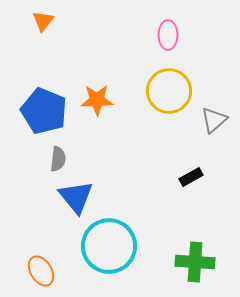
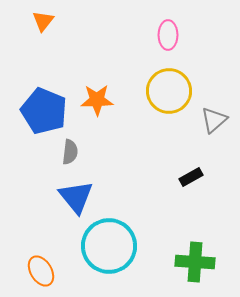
gray semicircle: moved 12 px right, 7 px up
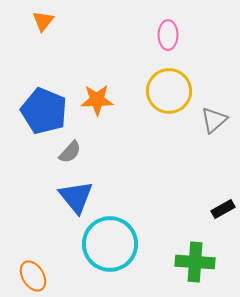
gray semicircle: rotated 35 degrees clockwise
black rectangle: moved 32 px right, 32 px down
cyan circle: moved 1 px right, 2 px up
orange ellipse: moved 8 px left, 5 px down
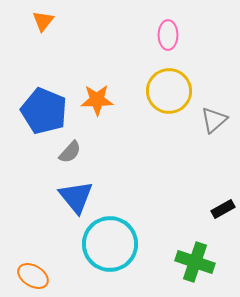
green cross: rotated 15 degrees clockwise
orange ellipse: rotated 28 degrees counterclockwise
